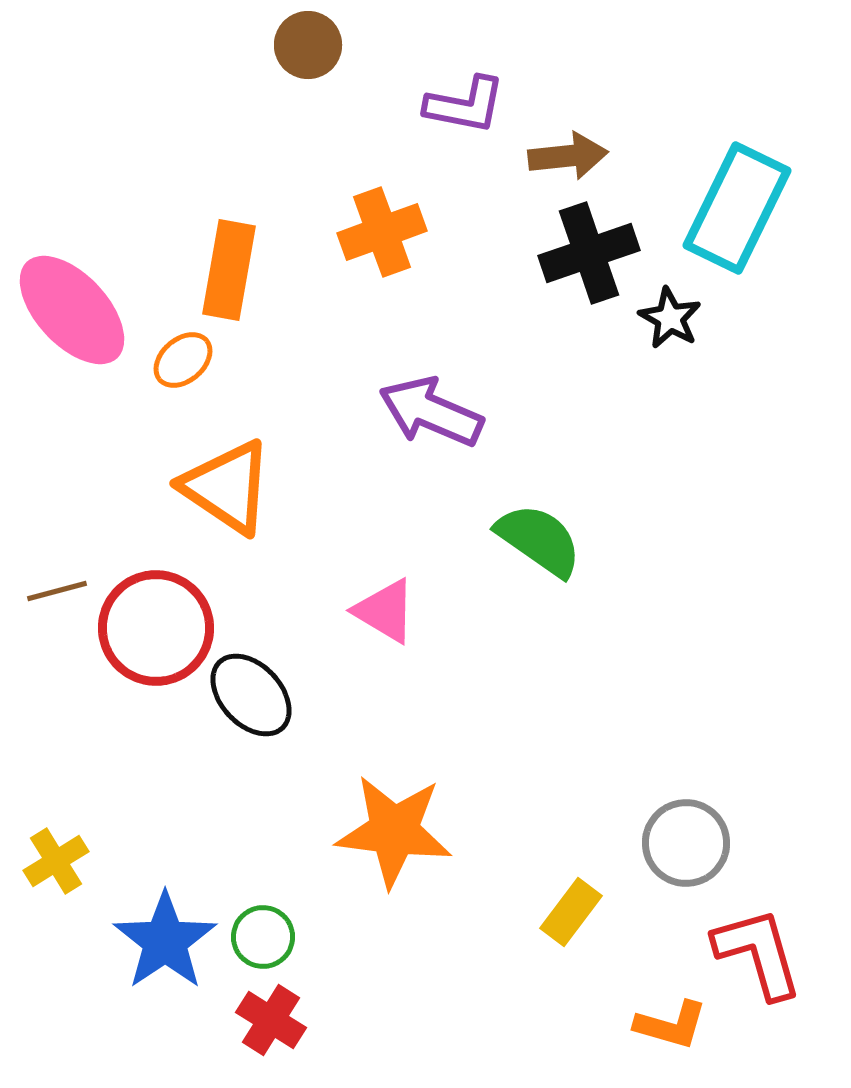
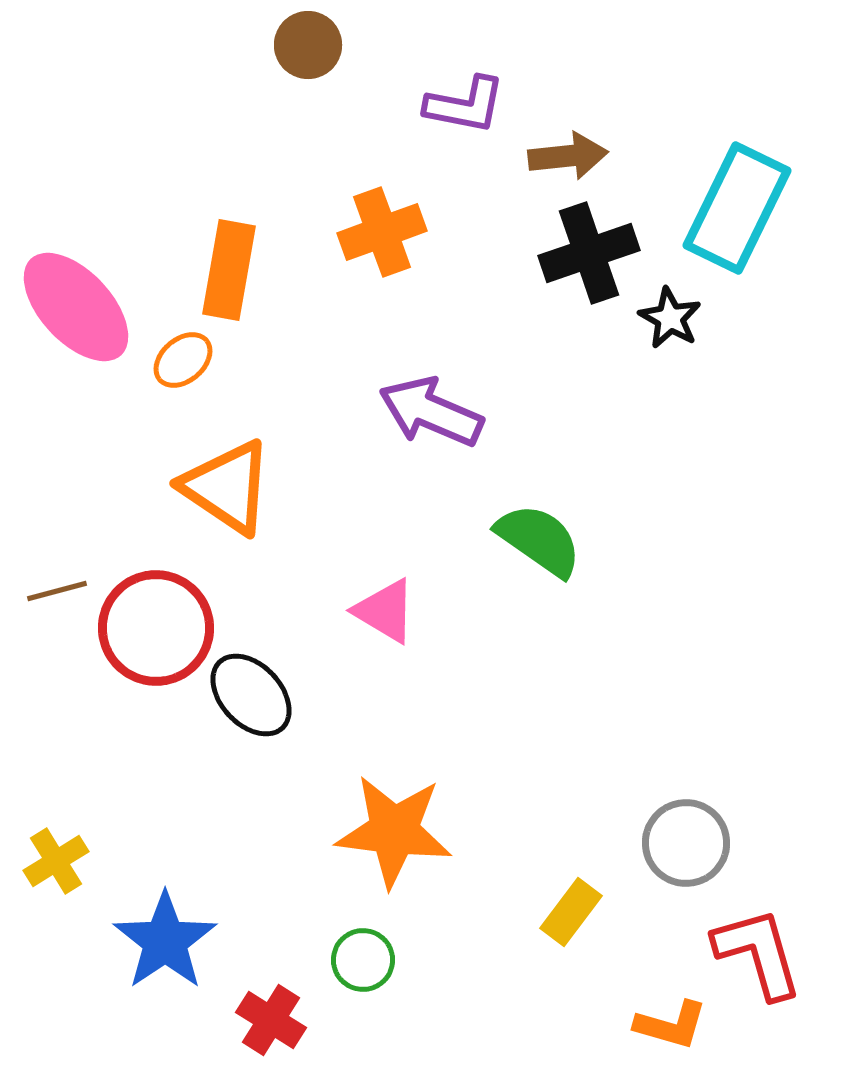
pink ellipse: moved 4 px right, 3 px up
green circle: moved 100 px right, 23 px down
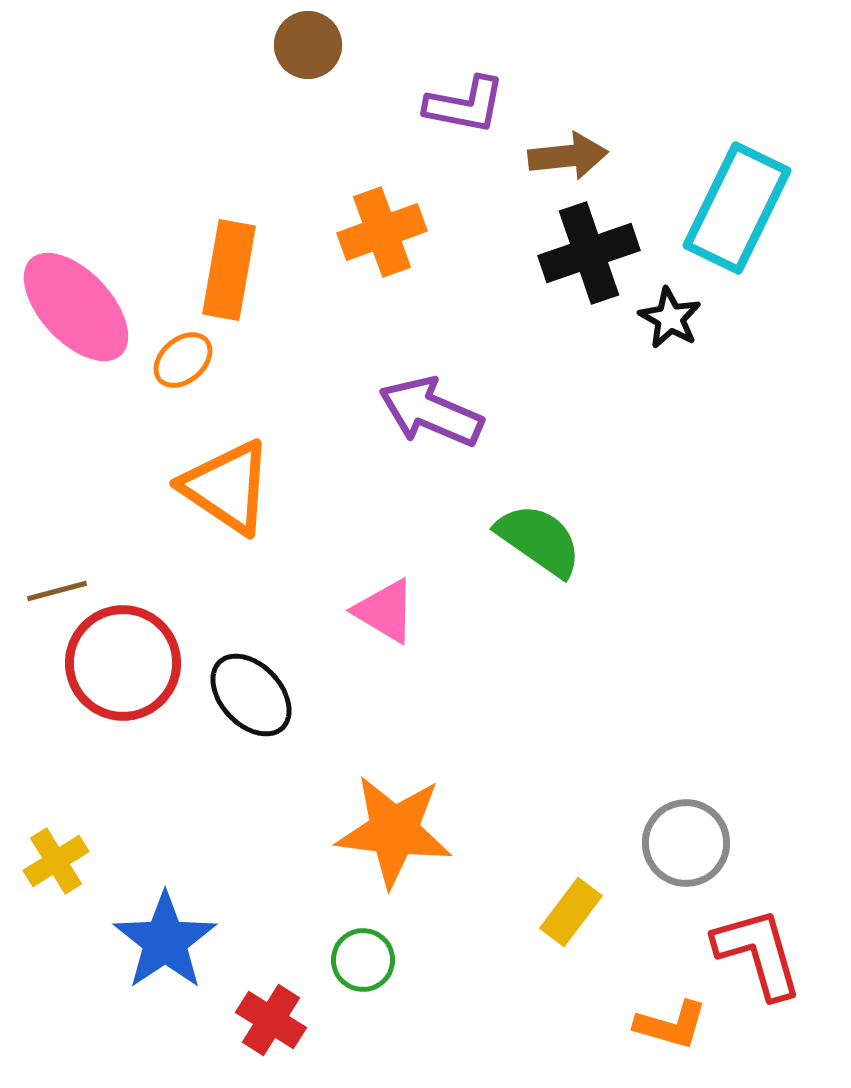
red circle: moved 33 px left, 35 px down
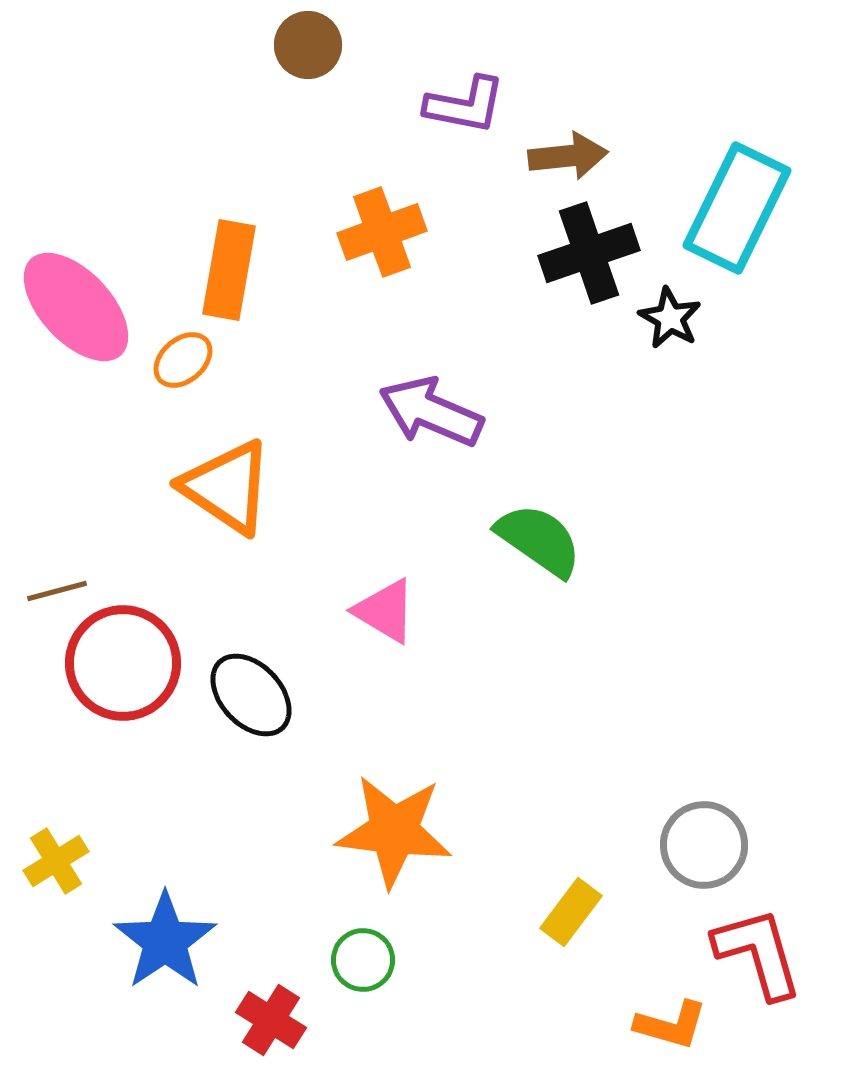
gray circle: moved 18 px right, 2 px down
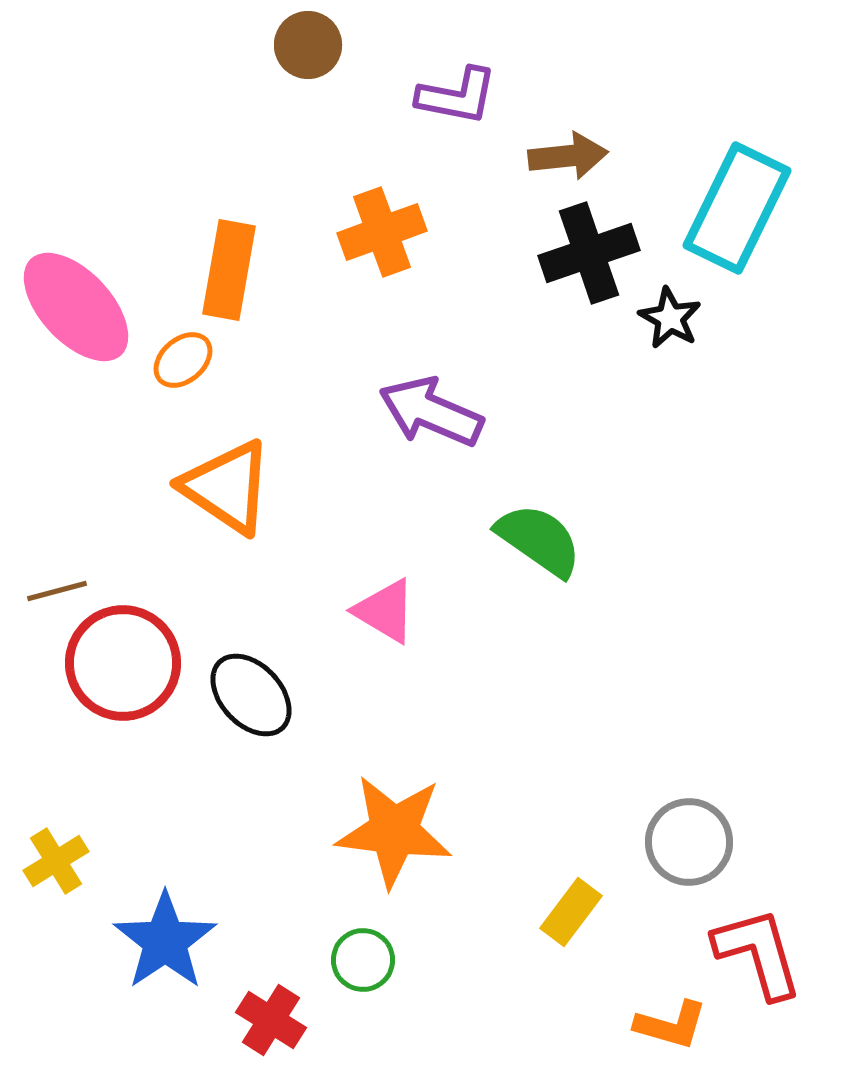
purple L-shape: moved 8 px left, 9 px up
gray circle: moved 15 px left, 3 px up
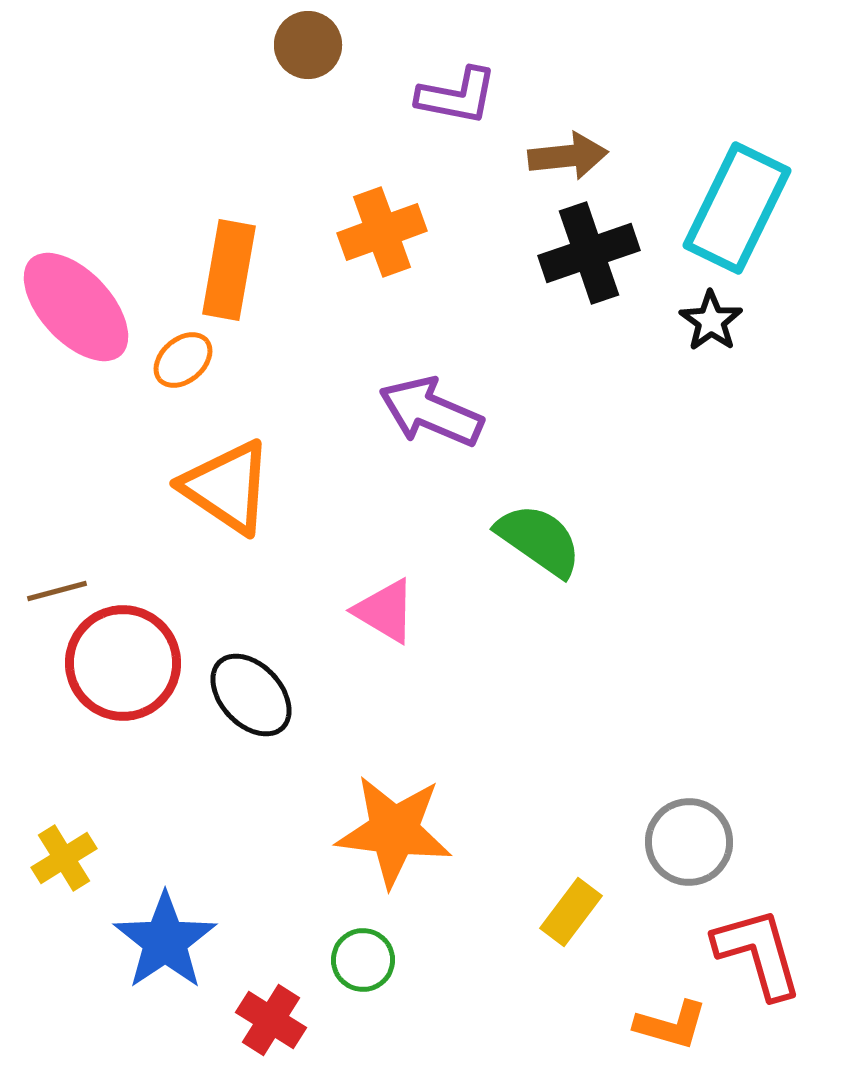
black star: moved 41 px right, 3 px down; rotated 6 degrees clockwise
yellow cross: moved 8 px right, 3 px up
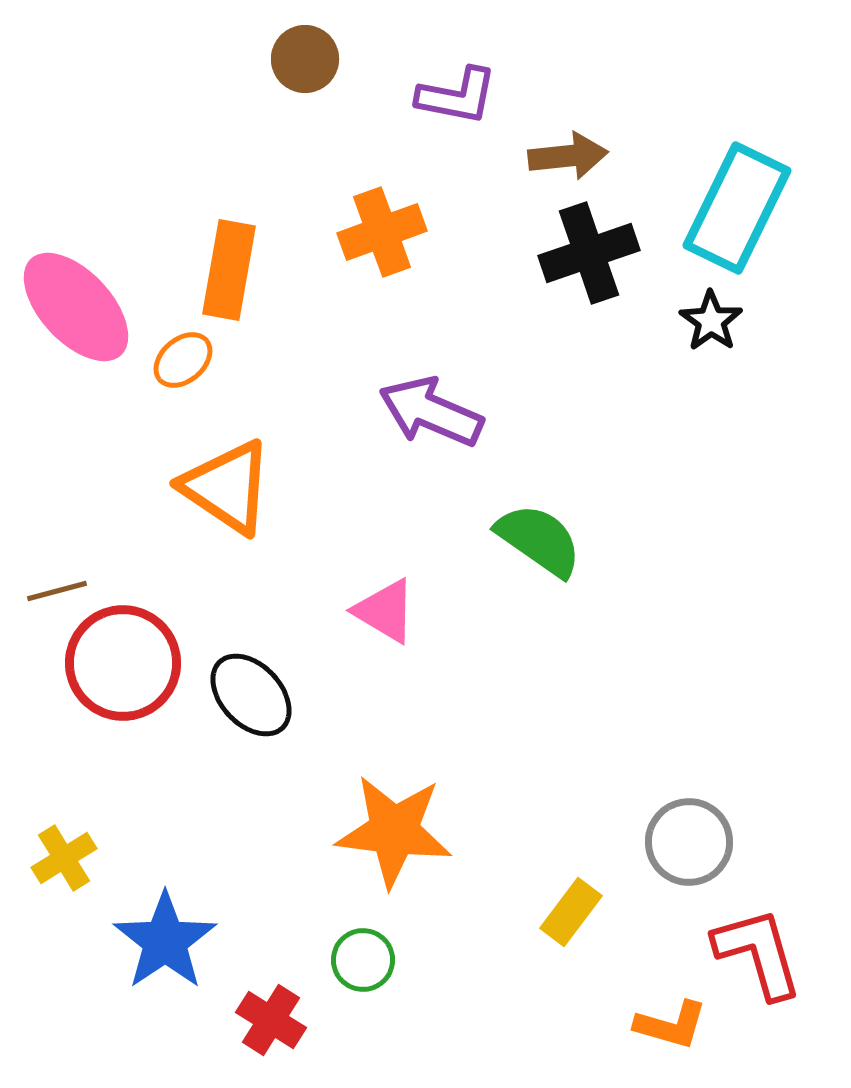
brown circle: moved 3 px left, 14 px down
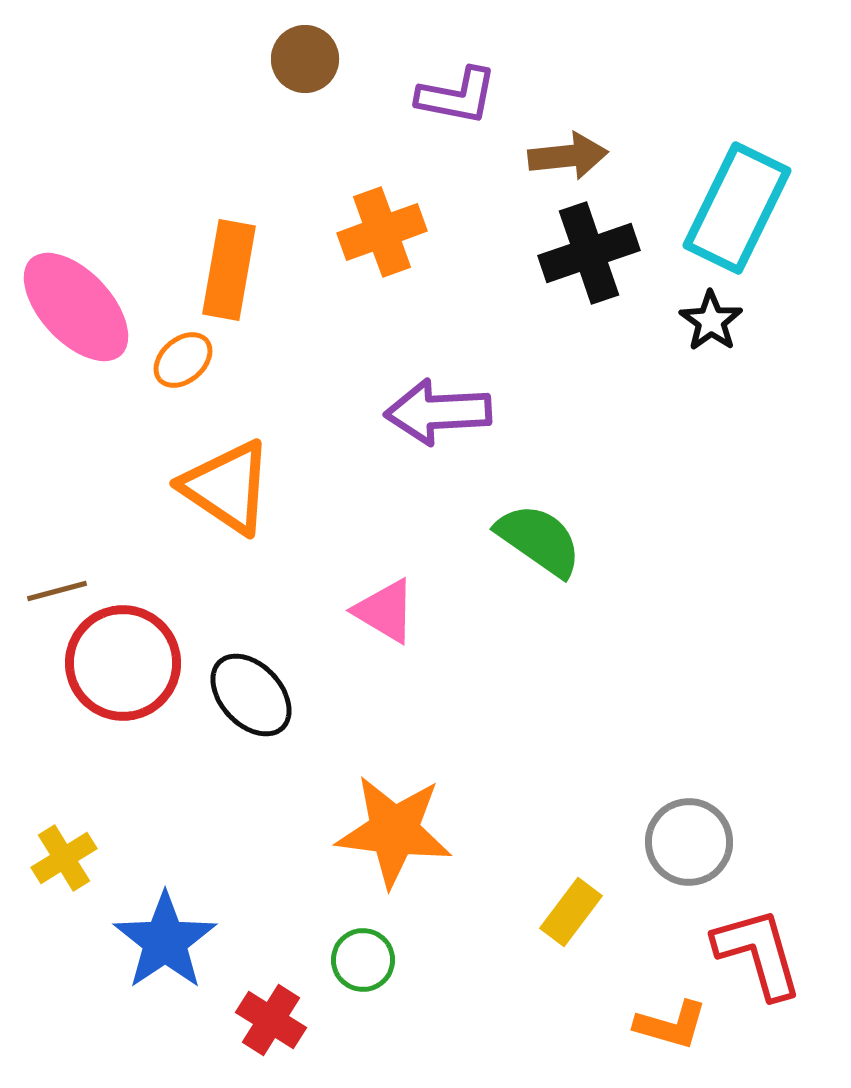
purple arrow: moved 7 px right; rotated 26 degrees counterclockwise
